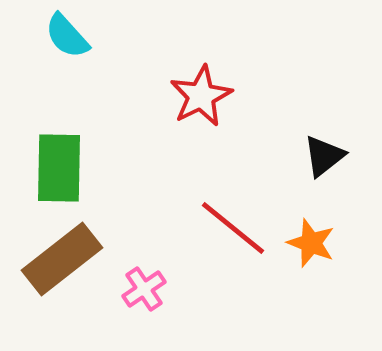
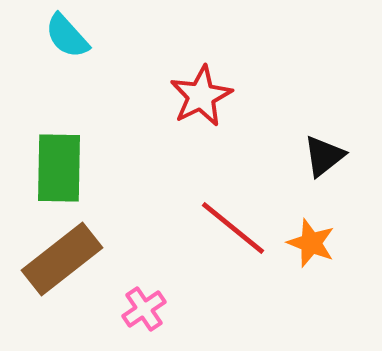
pink cross: moved 20 px down
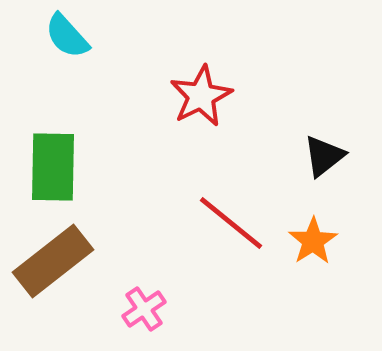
green rectangle: moved 6 px left, 1 px up
red line: moved 2 px left, 5 px up
orange star: moved 2 px right, 2 px up; rotated 18 degrees clockwise
brown rectangle: moved 9 px left, 2 px down
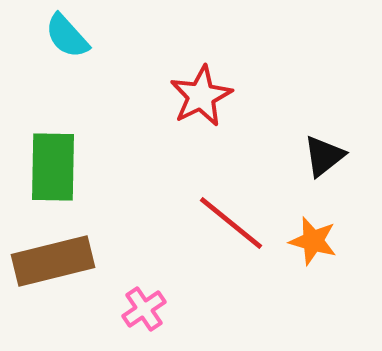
orange star: rotated 24 degrees counterclockwise
brown rectangle: rotated 24 degrees clockwise
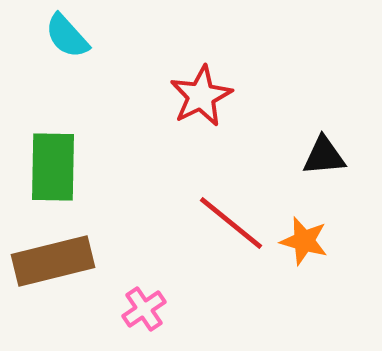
black triangle: rotated 33 degrees clockwise
orange star: moved 9 px left
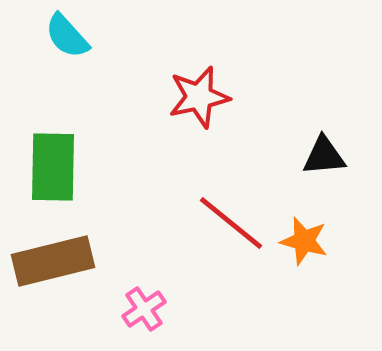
red star: moved 2 px left, 1 px down; rotated 14 degrees clockwise
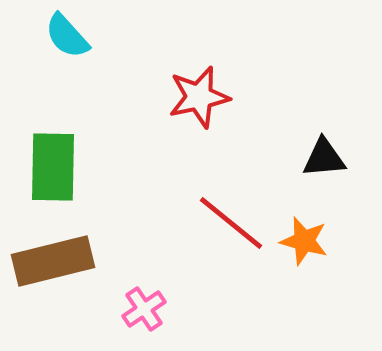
black triangle: moved 2 px down
